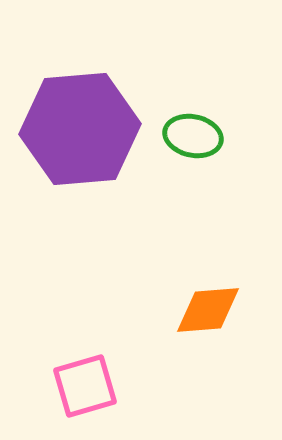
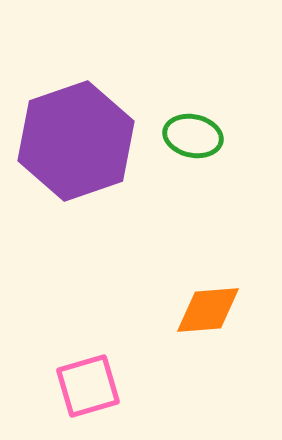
purple hexagon: moved 4 px left, 12 px down; rotated 14 degrees counterclockwise
pink square: moved 3 px right
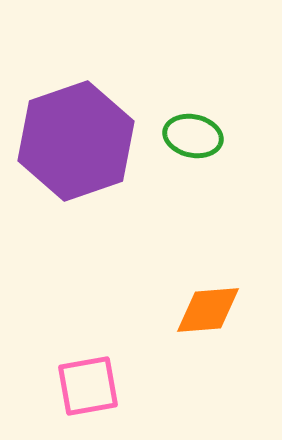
pink square: rotated 6 degrees clockwise
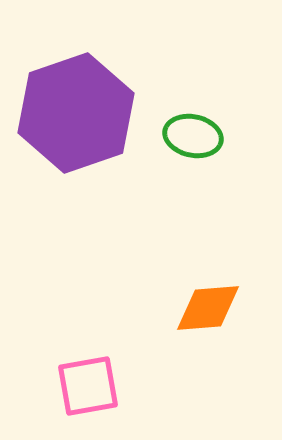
purple hexagon: moved 28 px up
orange diamond: moved 2 px up
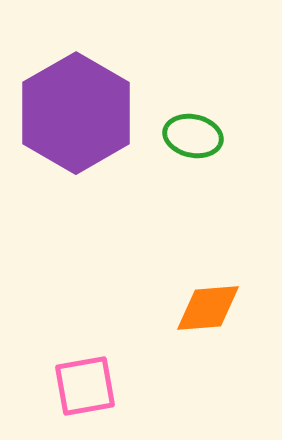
purple hexagon: rotated 11 degrees counterclockwise
pink square: moved 3 px left
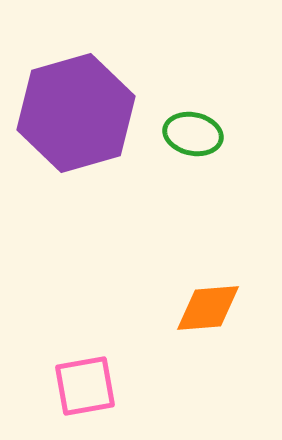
purple hexagon: rotated 14 degrees clockwise
green ellipse: moved 2 px up
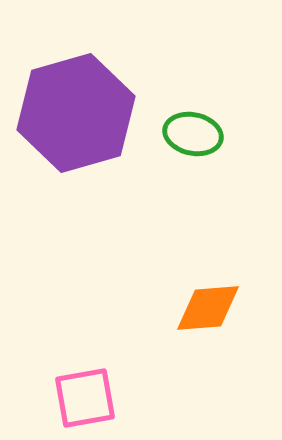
pink square: moved 12 px down
